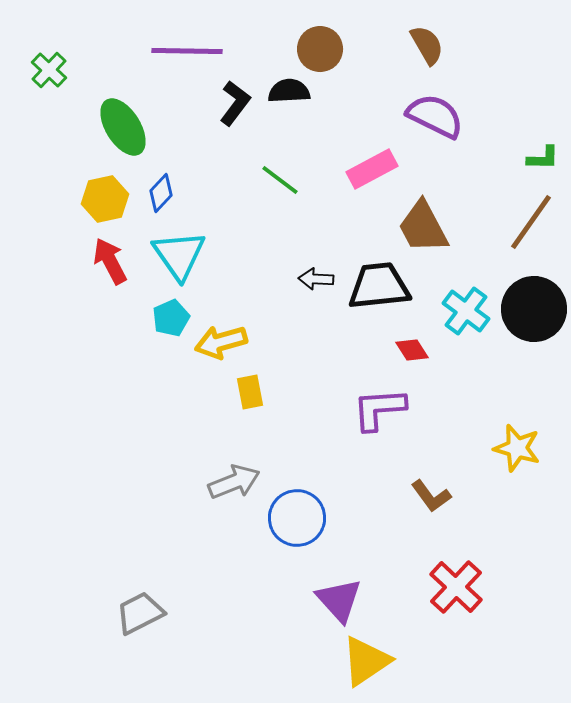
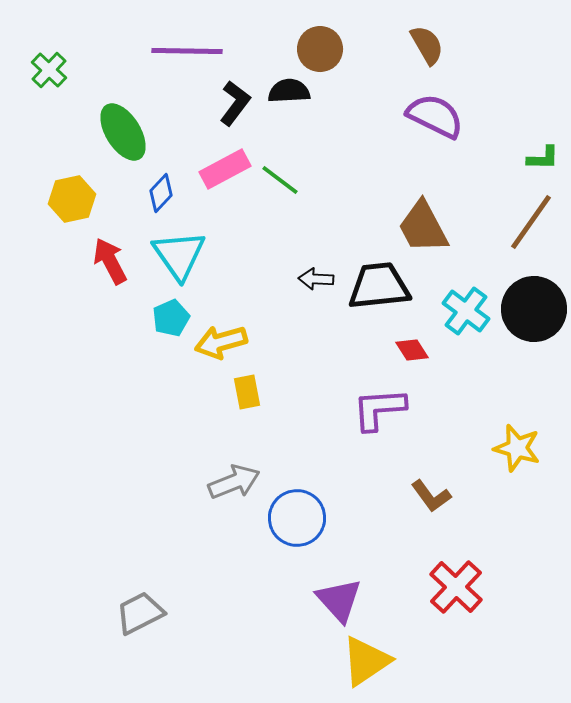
green ellipse: moved 5 px down
pink rectangle: moved 147 px left
yellow hexagon: moved 33 px left
yellow rectangle: moved 3 px left
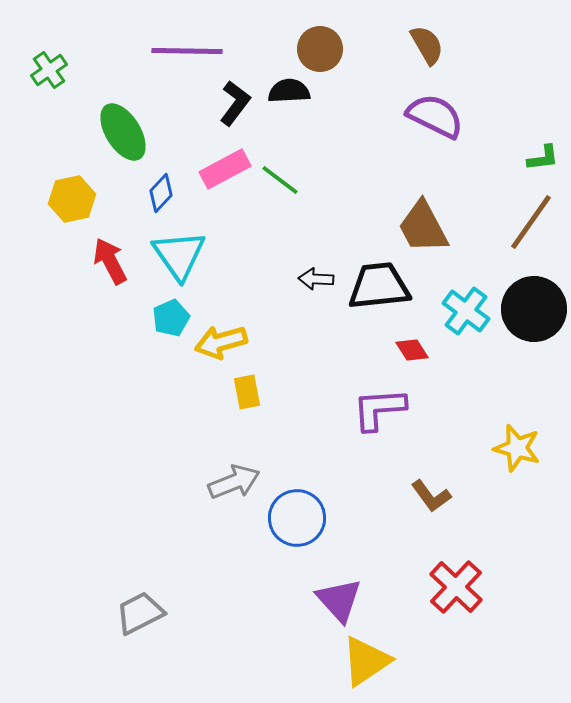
green cross: rotated 12 degrees clockwise
green L-shape: rotated 8 degrees counterclockwise
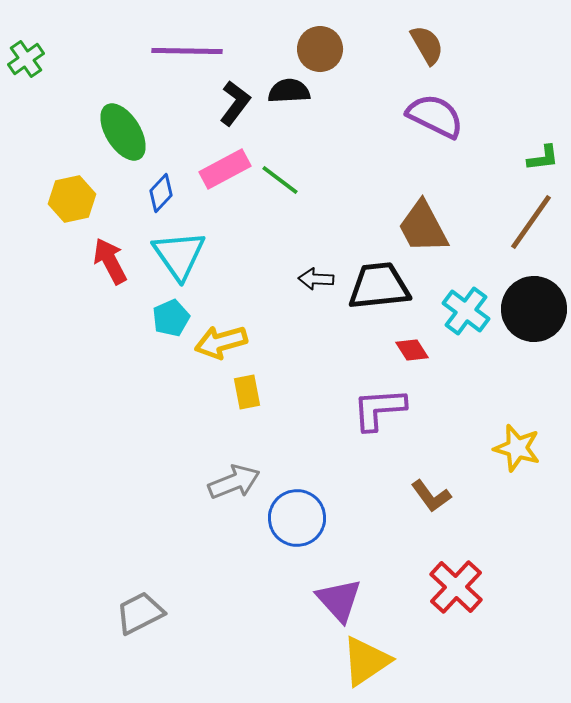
green cross: moved 23 px left, 11 px up
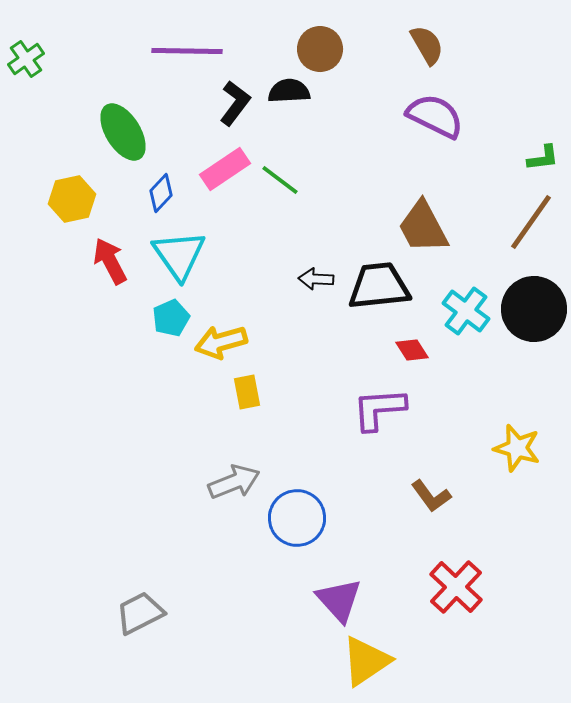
pink rectangle: rotated 6 degrees counterclockwise
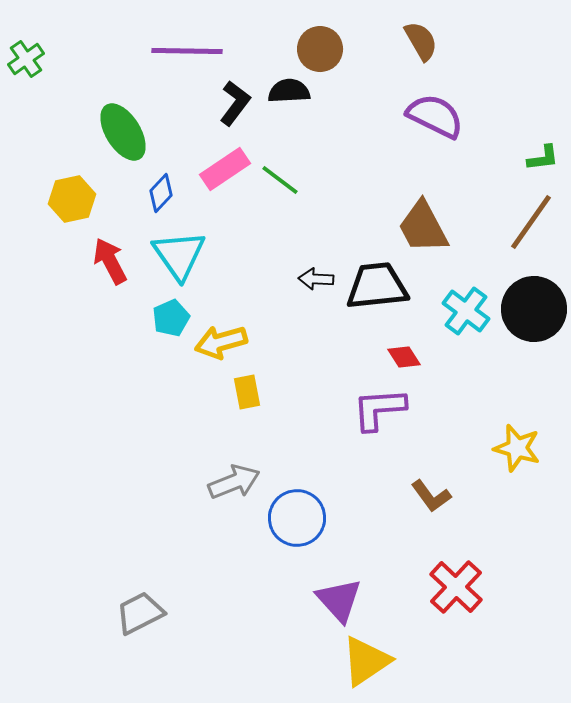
brown semicircle: moved 6 px left, 4 px up
black trapezoid: moved 2 px left
red diamond: moved 8 px left, 7 px down
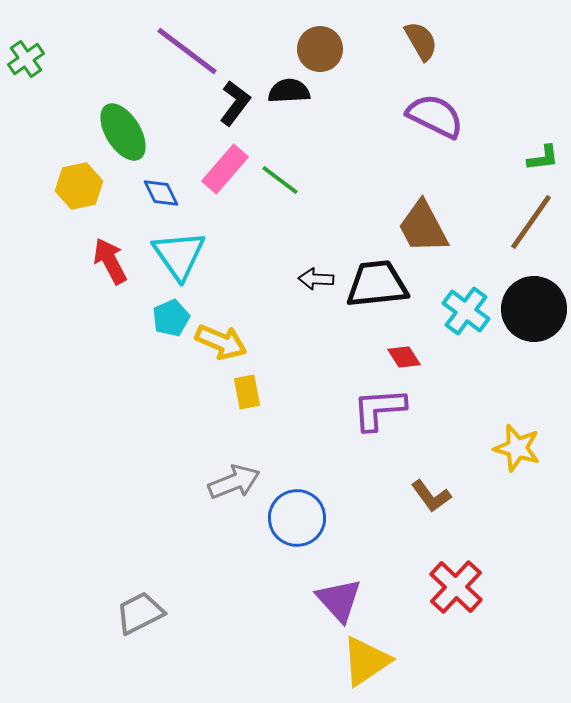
purple line: rotated 36 degrees clockwise
pink rectangle: rotated 15 degrees counterclockwise
blue diamond: rotated 69 degrees counterclockwise
yellow hexagon: moved 7 px right, 13 px up
black trapezoid: moved 2 px up
yellow arrow: rotated 141 degrees counterclockwise
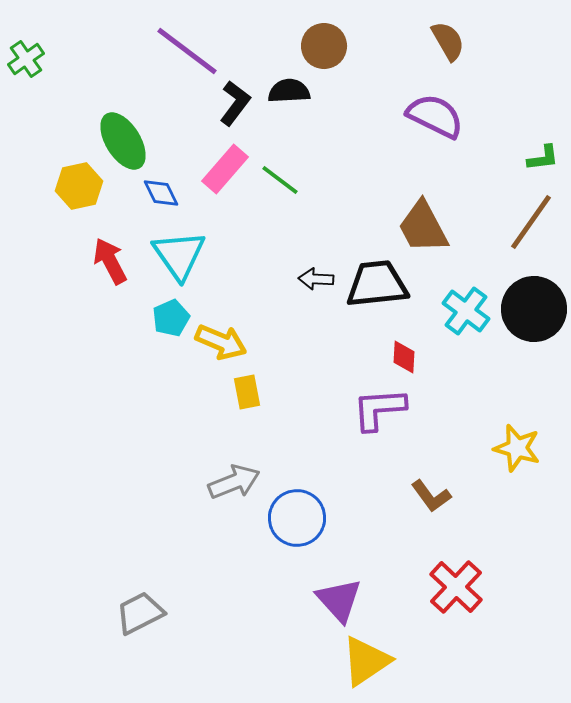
brown semicircle: moved 27 px right
brown circle: moved 4 px right, 3 px up
green ellipse: moved 9 px down
red diamond: rotated 36 degrees clockwise
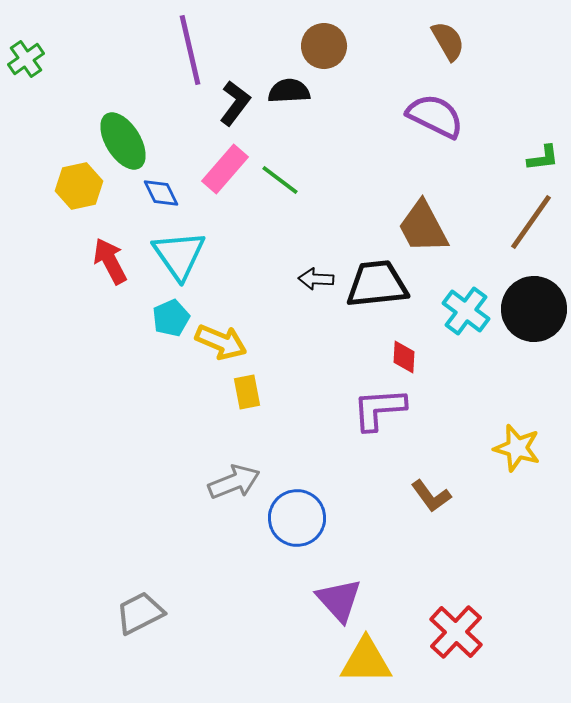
purple line: moved 3 px right, 1 px up; rotated 40 degrees clockwise
red cross: moved 45 px down
yellow triangle: rotated 34 degrees clockwise
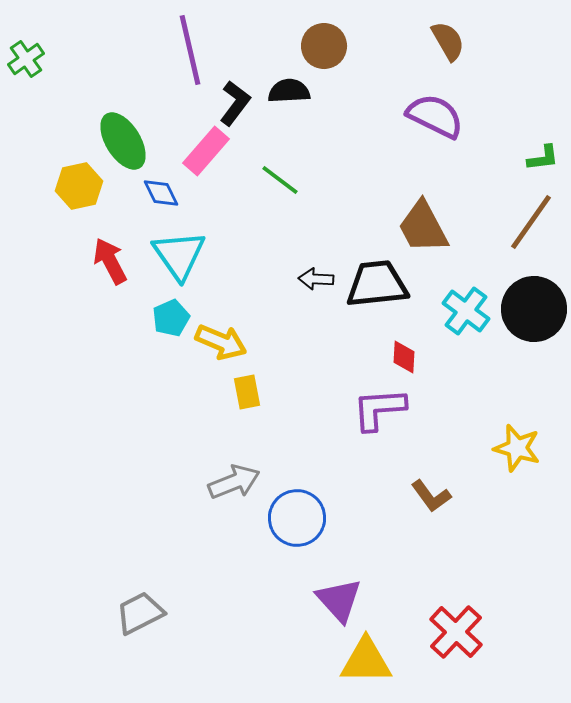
pink rectangle: moved 19 px left, 18 px up
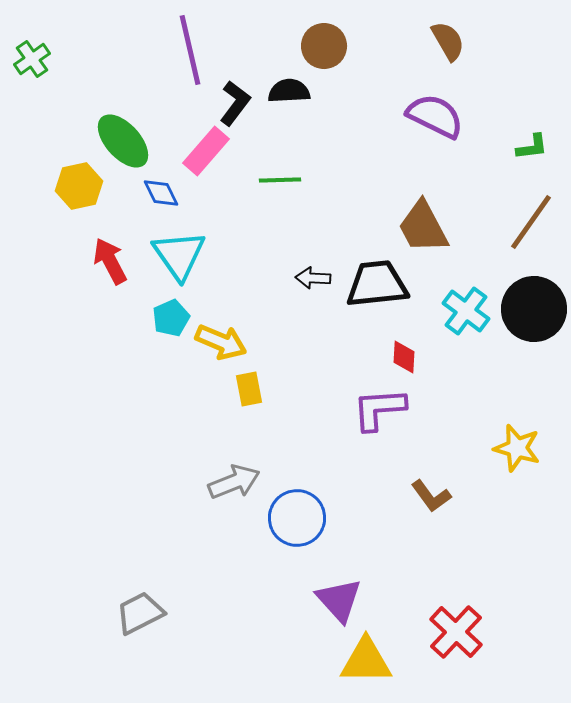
green cross: moved 6 px right
green ellipse: rotated 10 degrees counterclockwise
green L-shape: moved 11 px left, 11 px up
green line: rotated 39 degrees counterclockwise
black arrow: moved 3 px left, 1 px up
yellow rectangle: moved 2 px right, 3 px up
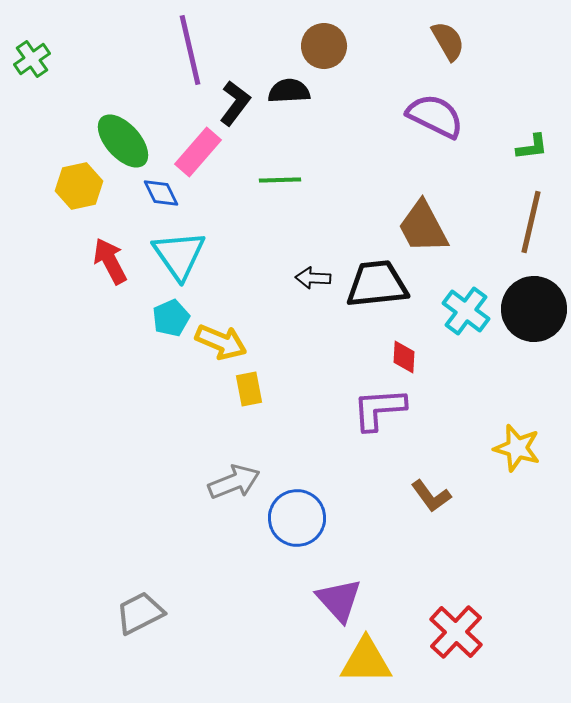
pink rectangle: moved 8 px left, 1 px down
brown line: rotated 22 degrees counterclockwise
